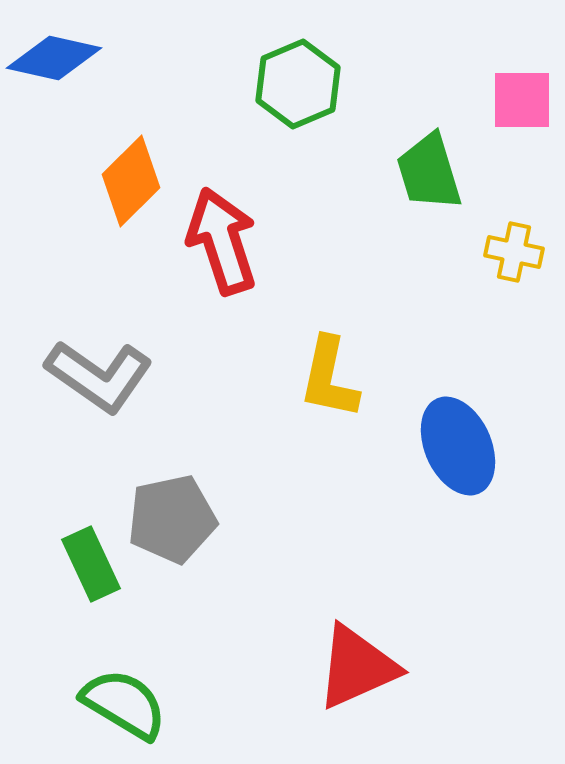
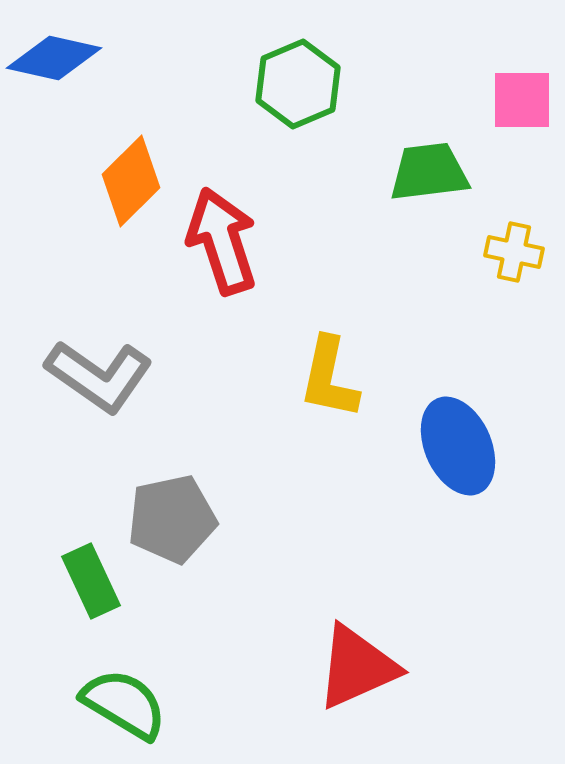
green trapezoid: rotated 100 degrees clockwise
green rectangle: moved 17 px down
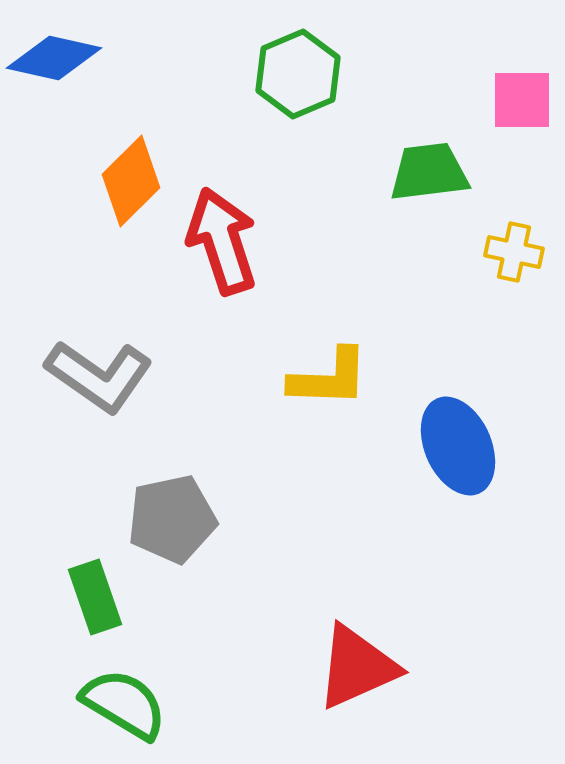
green hexagon: moved 10 px up
yellow L-shape: rotated 100 degrees counterclockwise
green rectangle: moved 4 px right, 16 px down; rotated 6 degrees clockwise
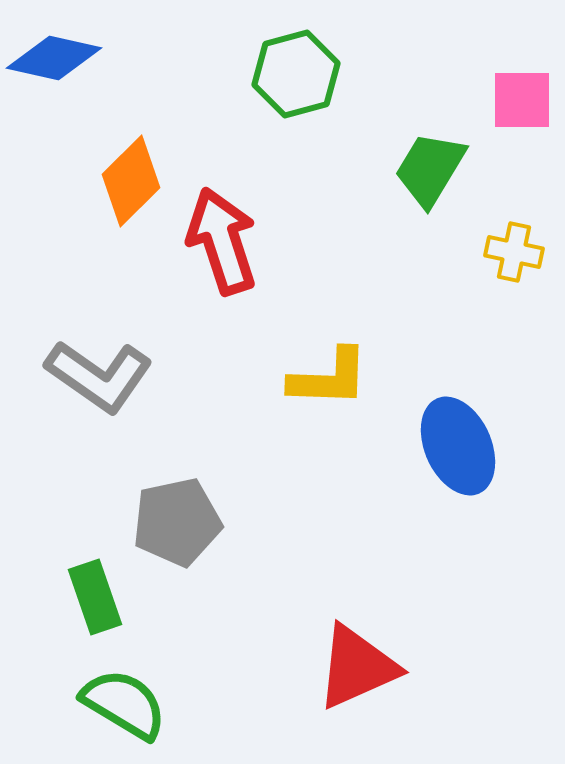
green hexagon: moved 2 px left; rotated 8 degrees clockwise
green trapezoid: moved 1 px right, 3 px up; rotated 52 degrees counterclockwise
gray pentagon: moved 5 px right, 3 px down
